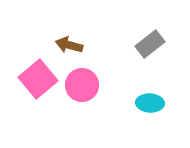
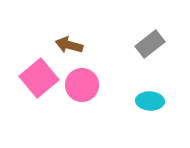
pink square: moved 1 px right, 1 px up
cyan ellipse: moved 2 px up
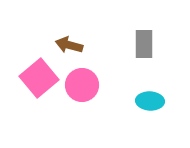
gray rectangle: moved 6 px left; rotated 52 degrees counterclockwise
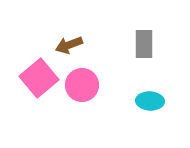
brown arrow: rotated 36 degrees counterclockwise
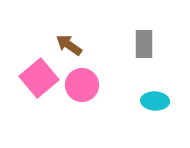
brown arrow: rotated 56 degrees clockwise
cyan ellipse: moved 5 px right
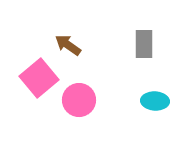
brown arrow: moved 1 px left
pink circle: moved 3 px left, 15 px down
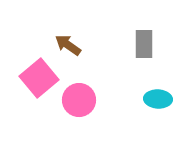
cyan ellipse: moved 3 px right, 2 px up
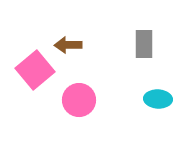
brown arrow: rotated 36 degrees counterclockwise
pink square: moved 4 px left, 8 px up
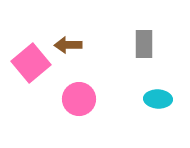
pink square: moved 4 px left, 7 px up
pink circle: moved 1 px up
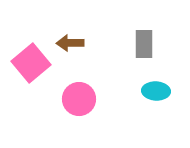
brown arrow: moved 2 px right, 2 px up
cyan ellipse: moved 2 px left, 8 px up
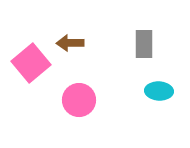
cyan ellipse: moved 3 px right
pink circle: moved 1 px down
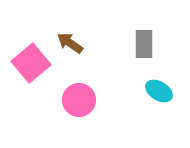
brown arrow: rotated 36 degrees clockwise
cyan ellipse: rotated 28 degrees clockwise
